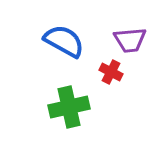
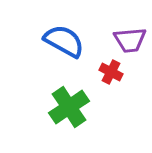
green cross: rotated 21 degrees counterclockwise
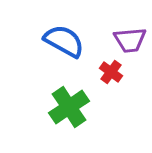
red cross: rotated 10 degrees clockwise
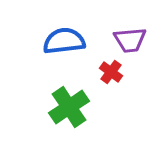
blue semicircle: rotated 36 degrees counterclockwise
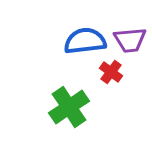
blue semicircle: moved 21 px right
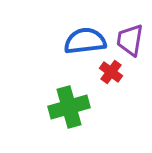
purple trapezoid: rotated 104 degrees clockwise
green cross: rotated 18 degrees clockwise
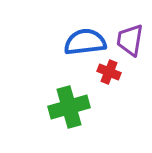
blue semicircle: moved 1 px down
red cross: moved 2 px left; rotated 15 degrees counterclockwise
